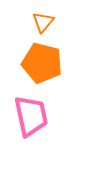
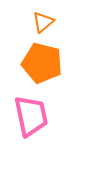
orange triangle: rotated 10 degrees clockwise
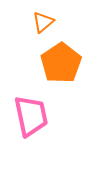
orange pentagon: moved 19 px right; rotated 24 degrees clockwise
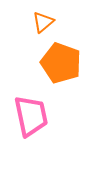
orange pentagon: rotated 18 degrees counterclockwise
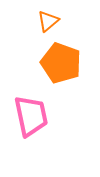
orange triangle: moved 5 px right, 1 px up
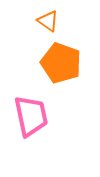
orange triangle: rotated 45 degrees counterclockwise
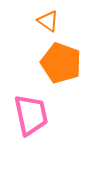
pink trapezoid: moved 1 px up
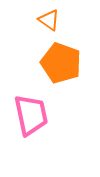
orange triangle: moved 1 px right, 1 px up
